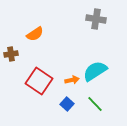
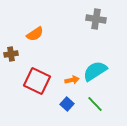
red square: moved 2 px left; rotated 8 degrees counterclockwise
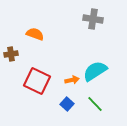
gray cross: moved 3 px left
orange semicircle: rotated 126 degrees counterclockwise
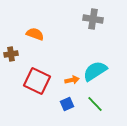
blue square: rotated 24 degrees clockwise
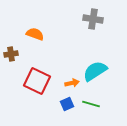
orange arrow: moved 3 px down
green line: moved 4 px left; rotated 30 degrees counterclockwise
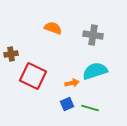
gray cross: moved 16 px down
orange semicircle: moved 18 px right, 6 px up
cyan semicircle: rotated 15 degrees clockwise
red square: moved 4 px left, 5 px up
green line: moved 1 px left, 4 px down
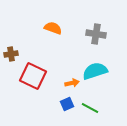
gray cross: moved 3 px right, 1 px up
green line: rotated 12 degrees clockwise
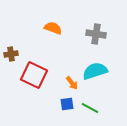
red square: moved 1 px right, 1 px up
orange arrow: rotated 64 degrees clockwise
blue square: rotated 16 degrees clockwise
